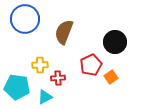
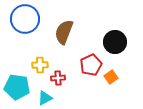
cyan triangle: moved 1 px down
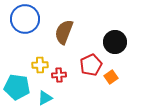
red cross: moved 1 px right, 3 px up
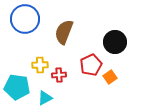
orange square: moved 1 px left
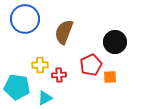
orange square: rotated 32 degrees clockwise
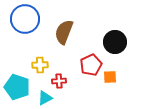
red cross: moved 6 px down
cyan pentagon: rotated 10 degrees clockwise
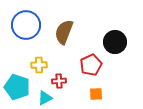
blue circle: moved 1 px right, 6 px down
yellow cross: moved 1 px left
orange square: moved 14 px left, 17 px down
